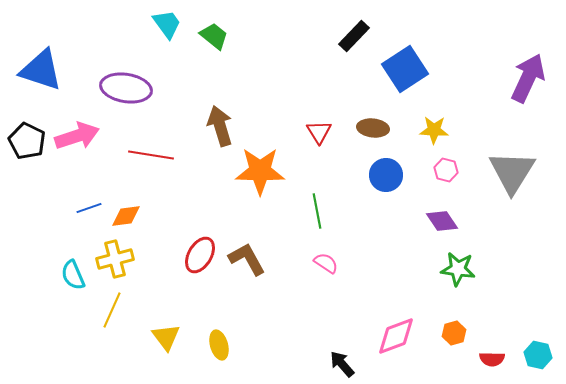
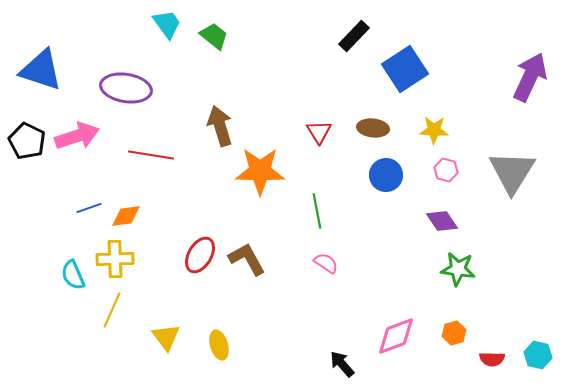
purple arrow: moved 2 px right, 1 px up
yellow cross: rotated 12 degrees clockwise
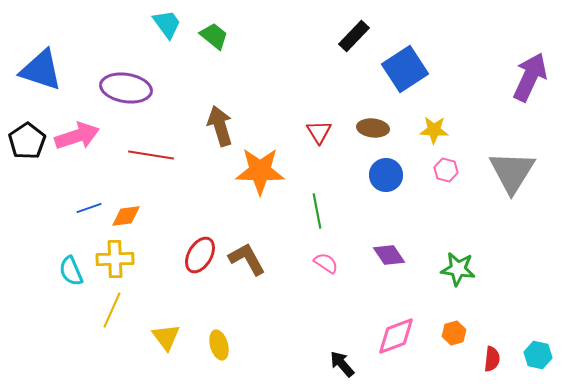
black pentagon: rotated 12 degrees clockwise
purple diamond: moved 53 px left, 34 px down
cyan semicircle: moved 2 px left, 4 px up
red semicircle: rotated 85 degrees counterclockwise
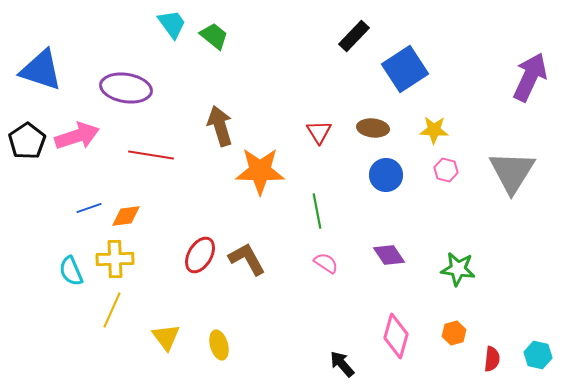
cyan trapezoid: moved 5 px right
pink diamond: rotated 54 degrees counterclockwise
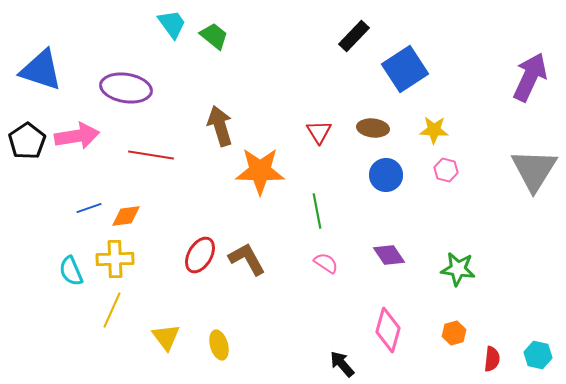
pink arrow: rotated 9 degrees clockwise
gray triangle: moved 22 px right, 2 px up
pink diamond: moved 8 px left, 6 px up
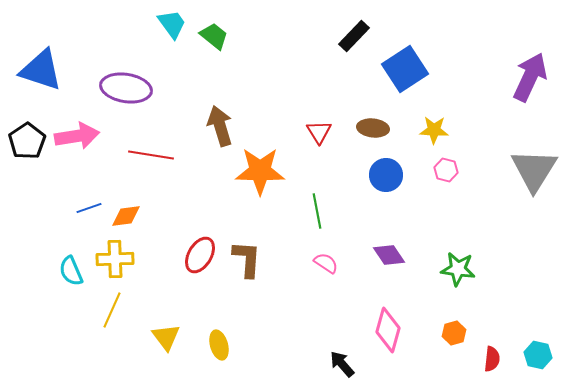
brown L-shape: rotated 33 degrees clockwise
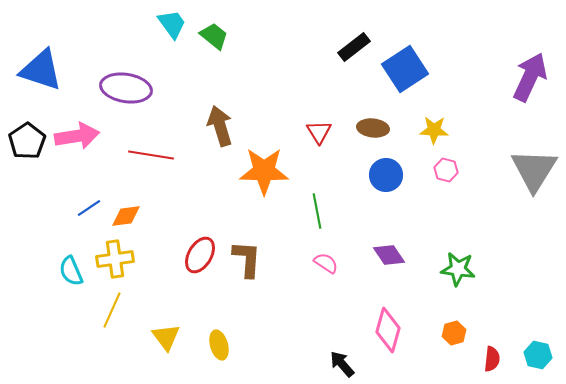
black rectangle: moved 11 px down; rotated 8 degrees clockwise
orange star: moved 4 px right
blue line: rotated 15 degrees counterclockwise
yellow cross: rotated 6 degrees counterclockwise
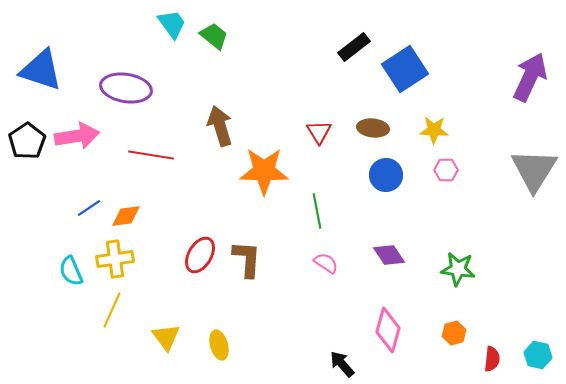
pink hexagon: rotated 15 degrees counterclockwise
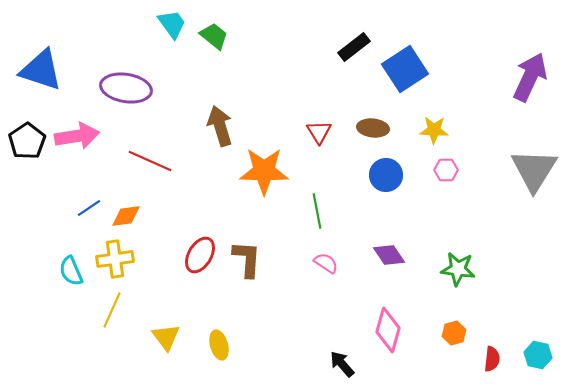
red line: moved 1 px left, 6 px down; rotated 15 degrees clockwise
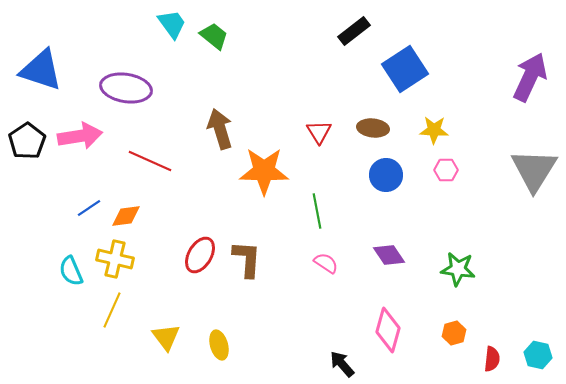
black rectangle: moved 16 px up
brown arrow: moved 3 px down
pink arrow: moved 3 px right
yellow cross: rotated 21 degrees clockwise
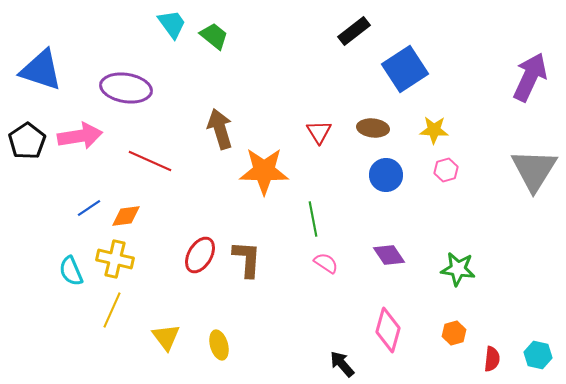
pink hexagon: rotated 15 degrees counterclockwise
green line: moved 4 px left, 8 px down
